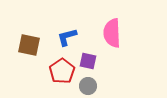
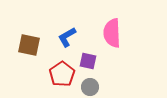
blue L-shape: rotated 15 degrees counterclockwise
red pentagon: moved 3 px down
gray circle: moved 2 px right, 1 px down
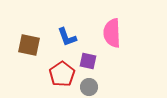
blue L-shape: rotated 80 degrees counterclockwise
gray circle: moved 1 px left
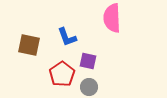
pink semicircle: moved 15 px up
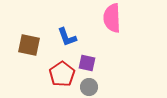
purple square: moved 1 px left, 2 px down
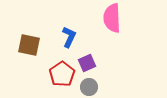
blue L-shape: moved 2 px right; rotated 135 degrees counterclockwise
purple square: rotated 36 degrees counterclockwise
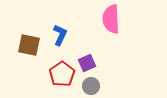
pink semicircle: moved 1 px left, 1 px down
blue L-shape: moved 9 px left, 2 px up
gray circle: moved 2 px right, 1 px up
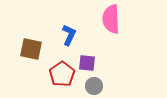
blue L-shape: moved 9 px right
brown square: moved 2 px right, 4 px down
purple square: rotated 30 degrees clockwise
gray circle: moved 3 px right
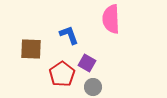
blue L-shape: rotated 45 degrees counterclockwise
brown square: rotated 10 degrees counterclockwise
purple square: rotated 24 degrees clockwise
gray circle: moved 1 px left, 1 px down
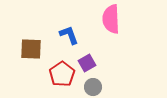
purple square: rotated 30 degrees clockwise
